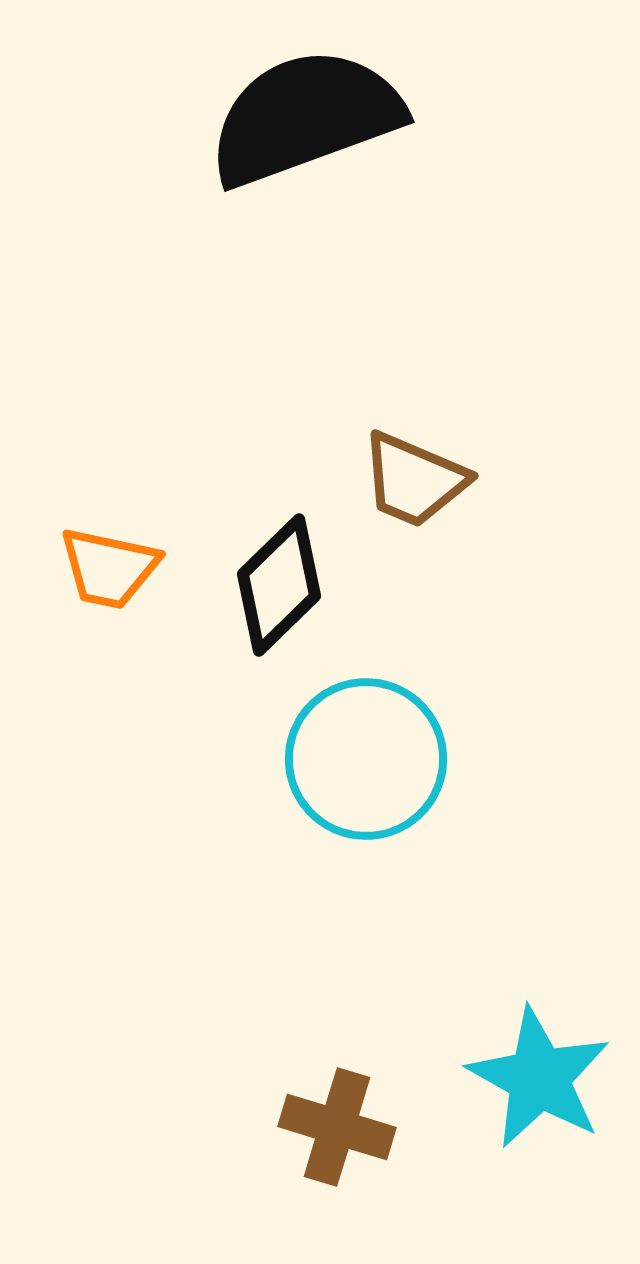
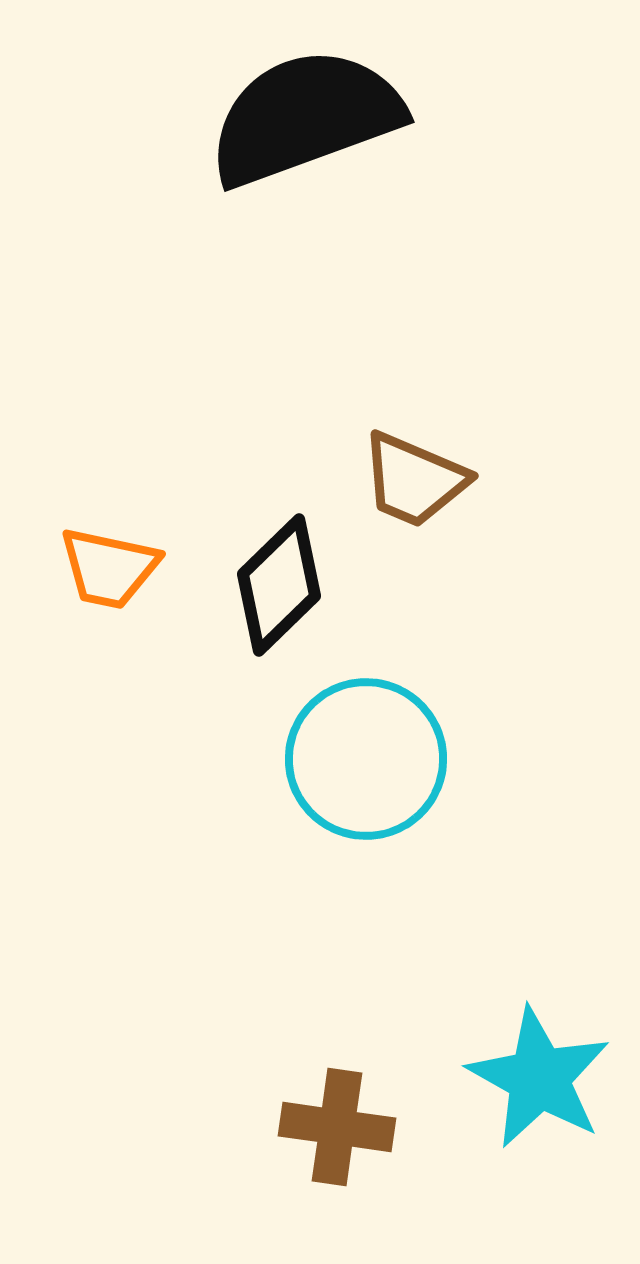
brown cross: rotated 9 degrees counterclockwise
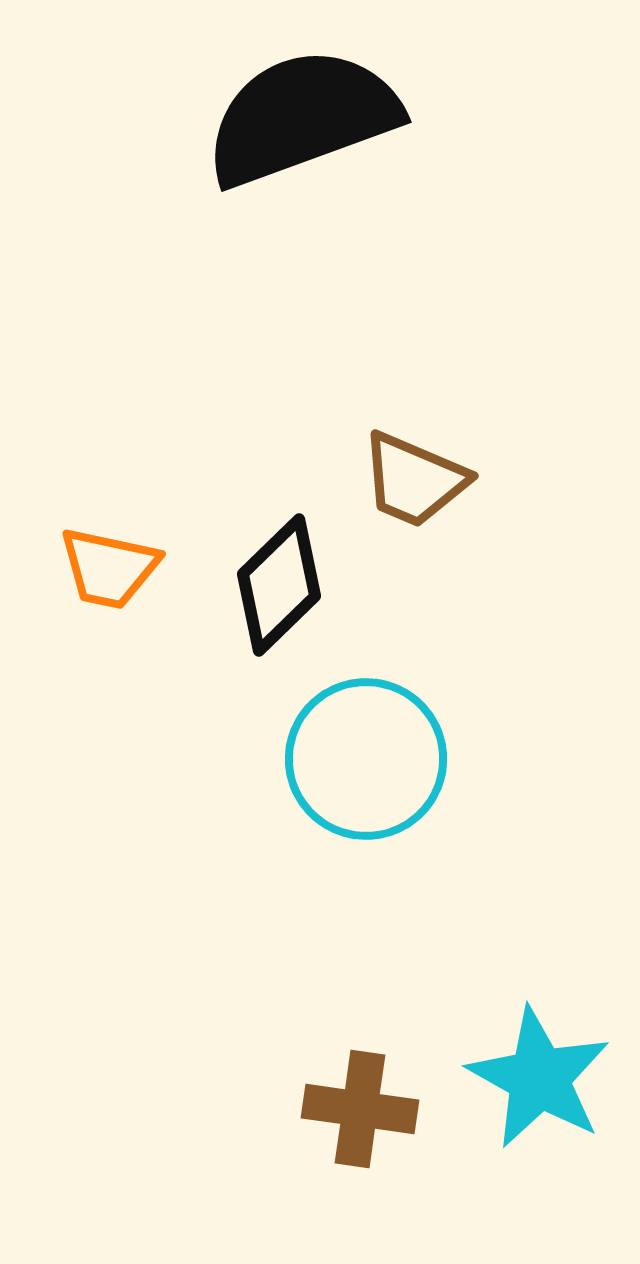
black semicircle: moved 3 px left
brown cross: moved 23 px right, 18 px up
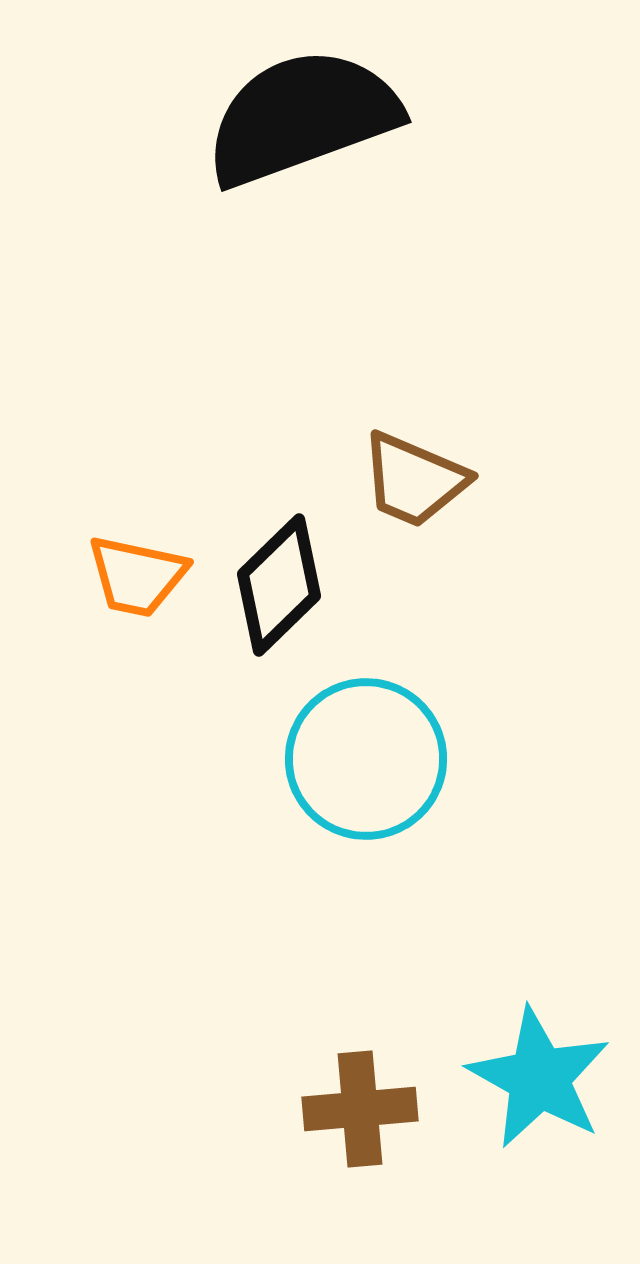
orange trapezoid: moved 28 px right, 8 px down
brown cross: rotated 13 degrees counterclockwise
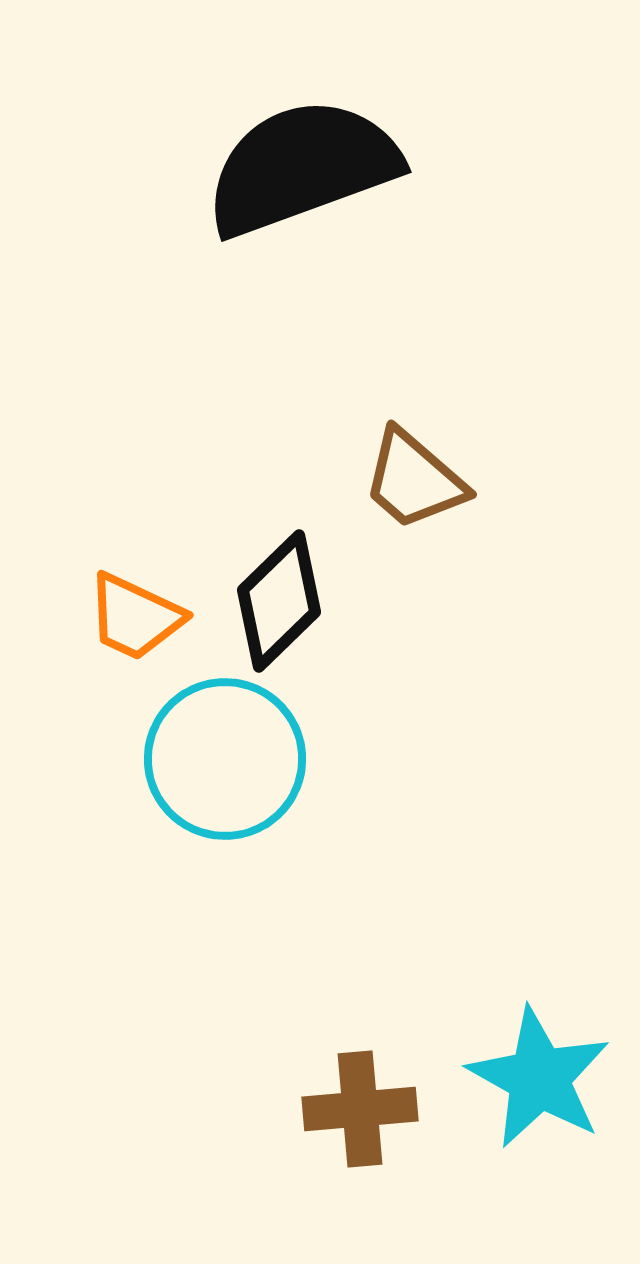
black semicircle: moved 50 px down
brown trapezoid: rotated 18 degrees clockwise
orange trapezoid: moved 2 px left, 41 px down; rotated 13 degrees clockwise
black diamond: moved 16 px down
cyan circle: moved 141 px left
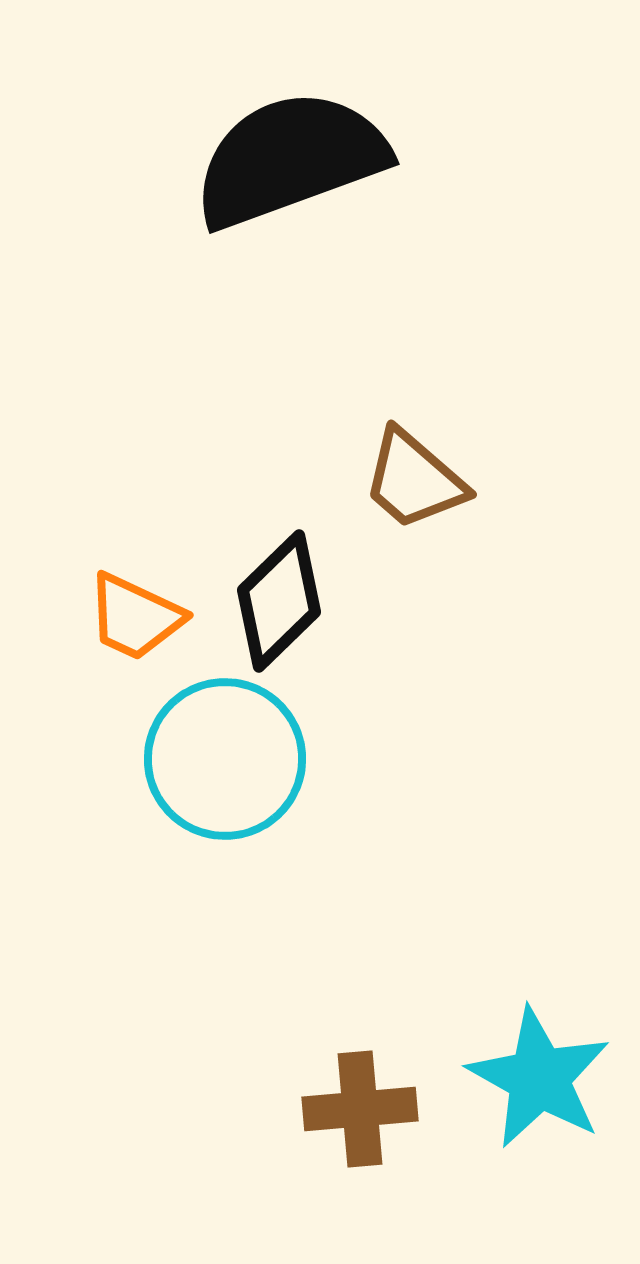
black semicircle: moved 12 px left, 8 px up
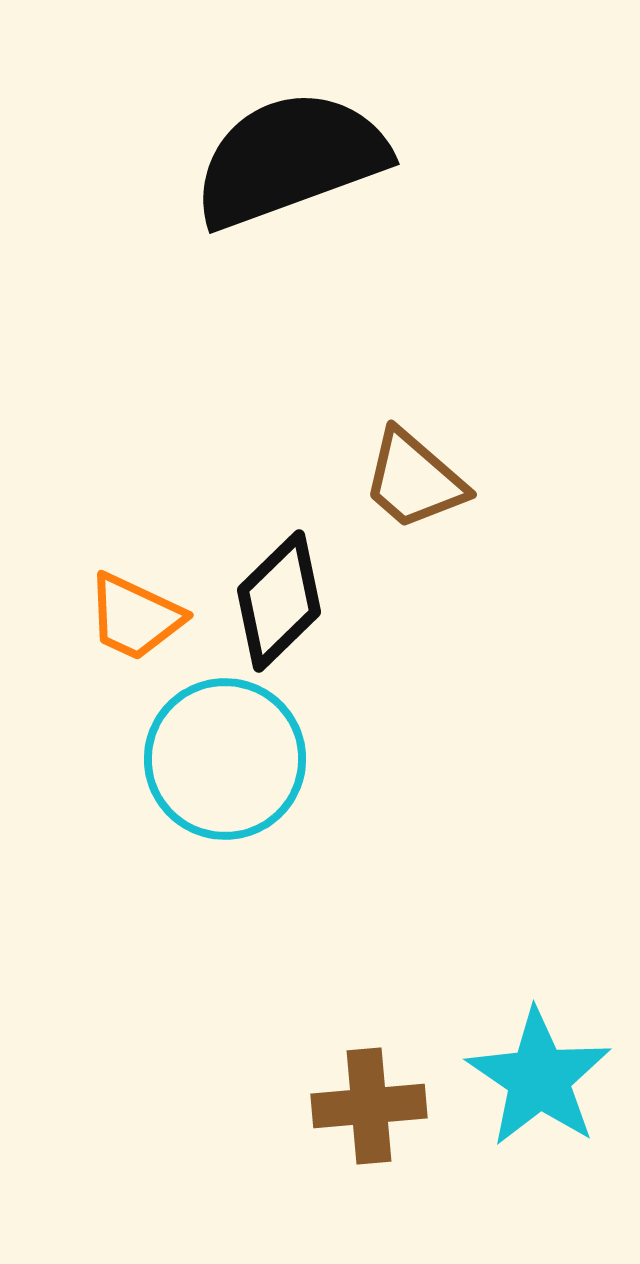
cyan star: rotated 5 degrees clockwise
brown cross: moved 9 px right, 3 px up
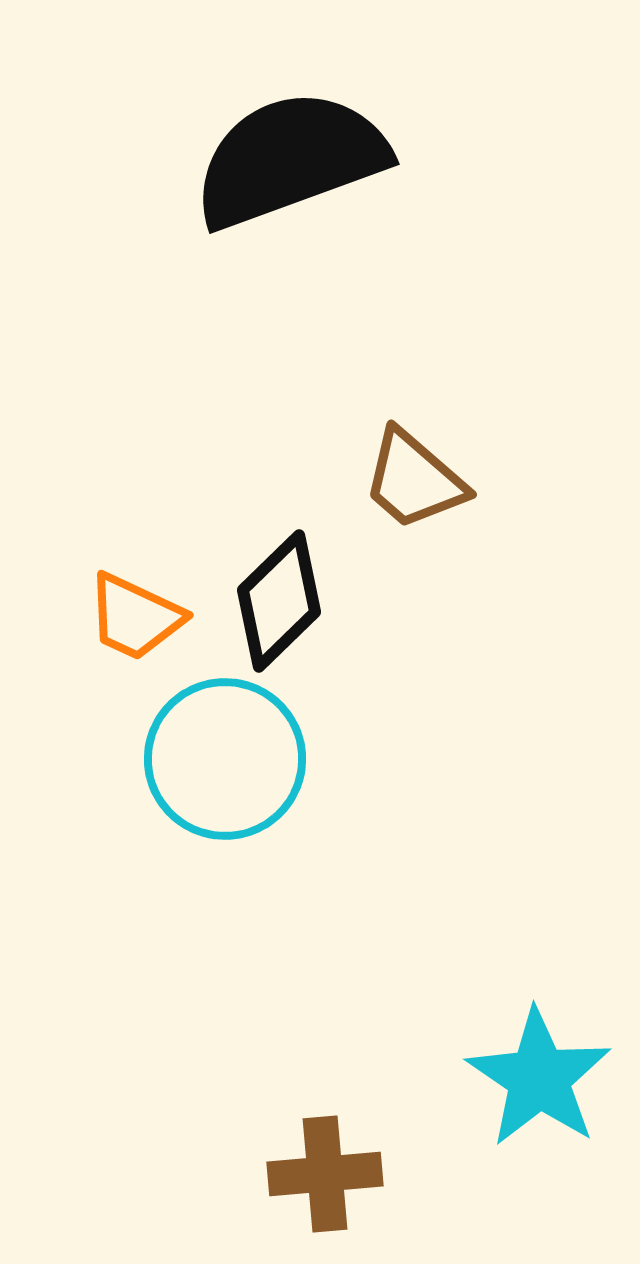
brown cross: moved 44 px left, 68 px down
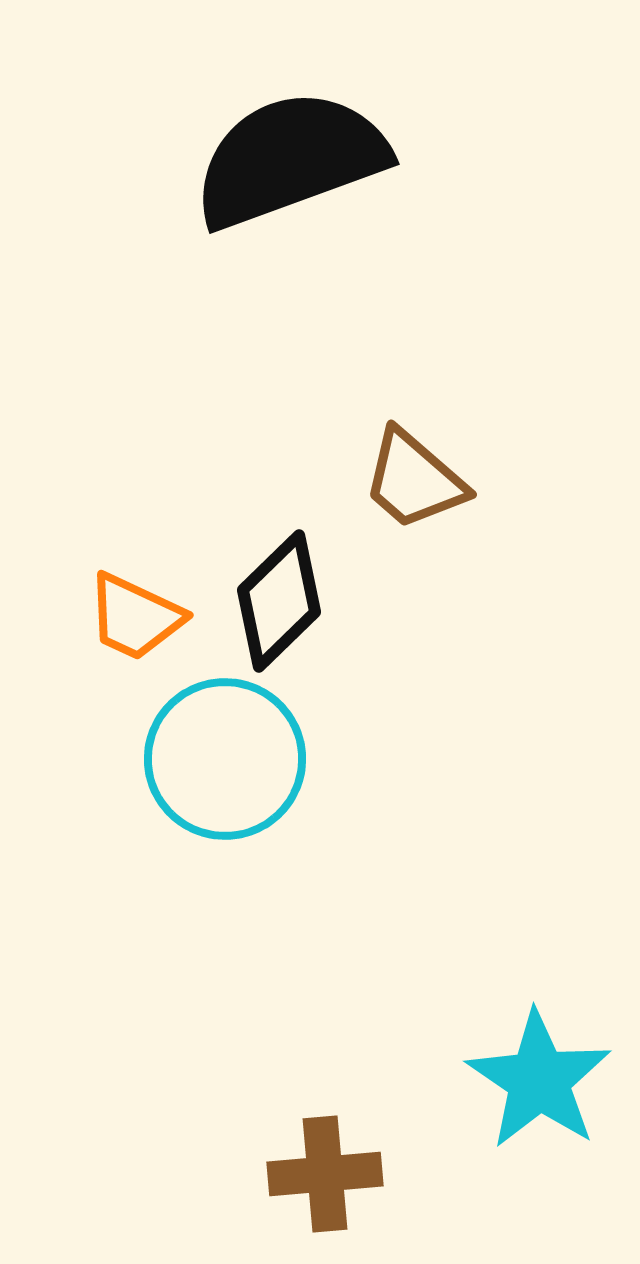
cyan star: moved 2 px down
